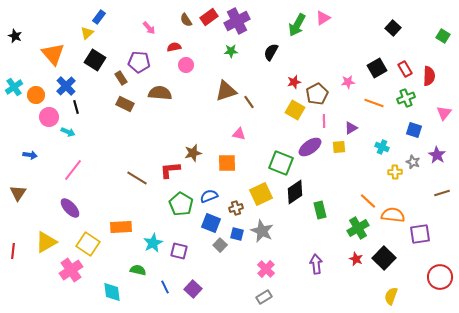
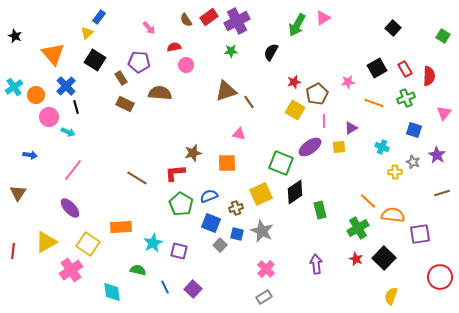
red L-shape at (170, 170): moved 5 px right, 3 px down
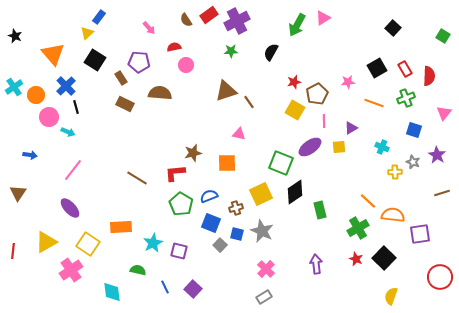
red rectangle at (209, 17): moved 2 px up
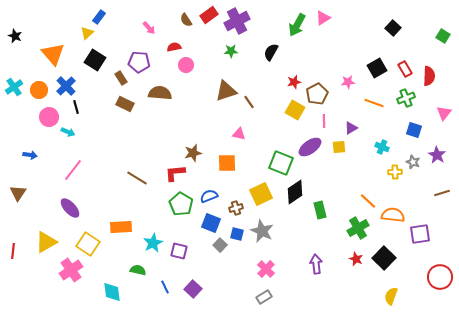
orange circle at (36, 95): moved 3 px right, 5 px up
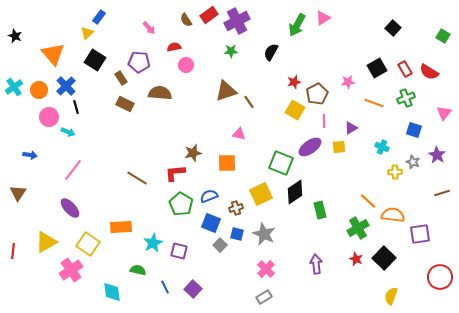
red semicircle at (429, 76): moved 4 px up; rotated 120 degrees clockwise
gray star at (262, 231): moved 2 px right, 3 px down
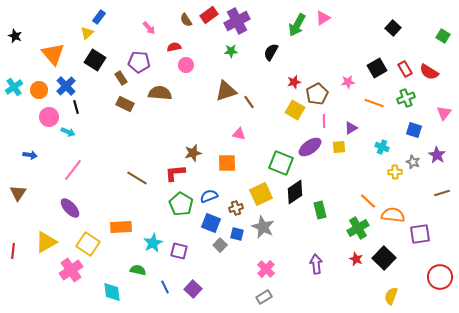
gray star at (264, 234): moved 1 px left, 7 px up
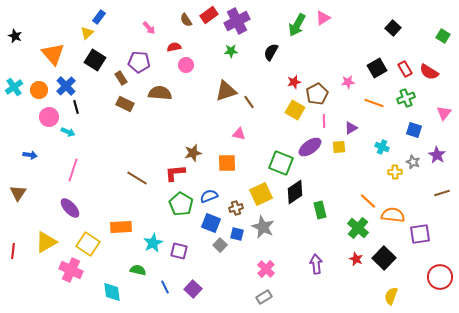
pink line at (73, 170): rotated 20 degrees counterclockwise
green cross at (358, 228): rotated 20 degrees counterclockwise
pink cross at (71, 270): rotated 30 degrees counterclockwise
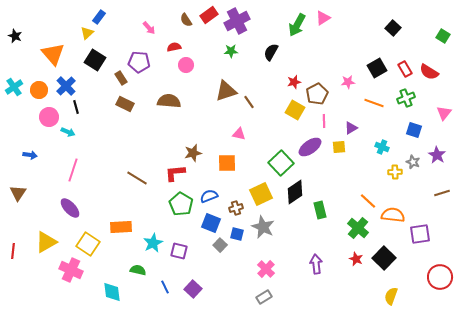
brown semicircle at (160, 93): moved 9 px right, 8 px down
green square at (281, 163): rotated 25 degrees clockwise
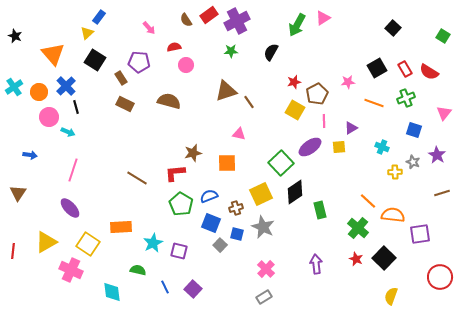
orange circle at (39, 90): moved 2 px down
brown semicircle at (169, 101): rotated 10 degrees clockwise
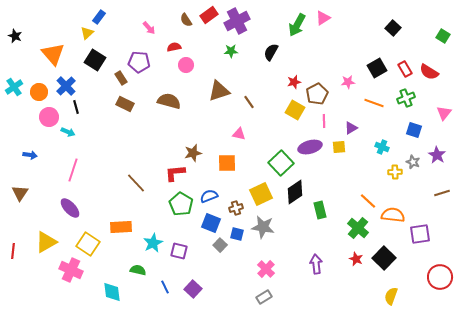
brown triangle at (226, 91): moved 7 px left
purple ellipse at (310, 147): rotated 20 degrees clockwise
brown line at (137, 178): moved 1 px left, 5 px down; rotated 15 degrees clockwise
brown triangle at (18, 193): moved 2 px right
gray star at (263, 227): rotated 15 degrees counterclockwise
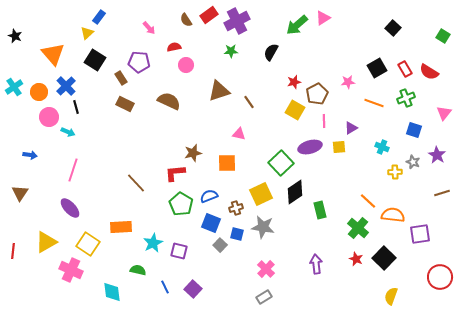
green arrow at (297, 25): rotated 20 degrees clockwise
brown semicircle at (169, 101): rotated 10 degrees clockwise
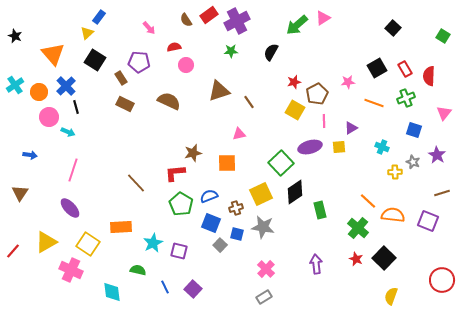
red semicircle at (429, 72): moved 4 px down; rotated 60 degrees clockwise
cyan cross at (14, 87): moved 1 px right, 2 px up
pink triangle at (239, 134): rotated 24 degrees counterclockwise
purple square at (420, 234): moved 8 px right, 13 px up; rotated 30 degrees clockwise
red line at (13, 251): rotated 35 degrees clockwise
red circle at (440, 277): moved 2 px right, 3 px down
